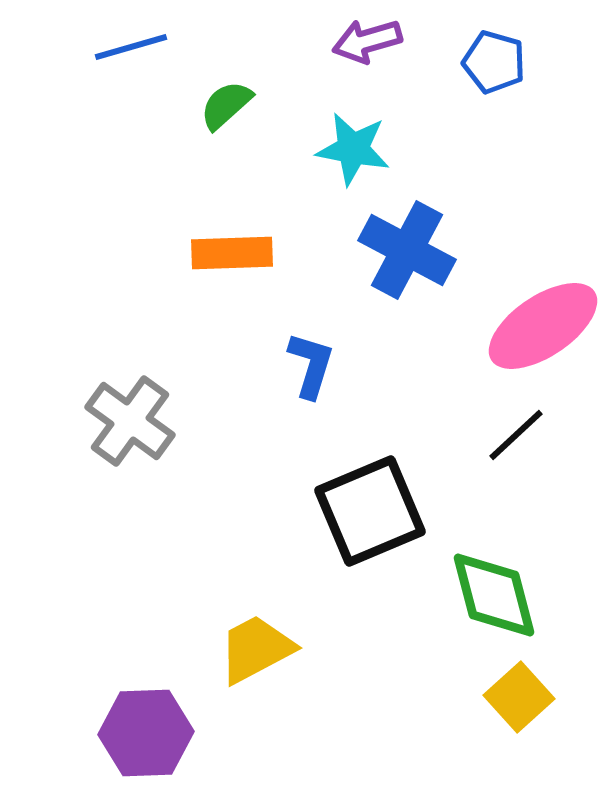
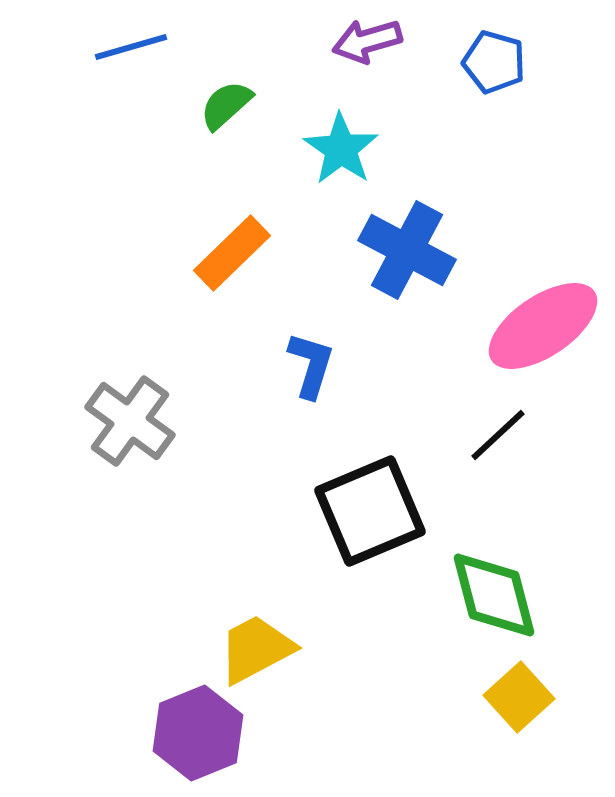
cyan star: moved 12 px left; rotated 24 degrees clockwise
orange rectangle: rotated 42 degrees counterclockwise
black line: moved 18 px left
purple hexagon: moved 52 px right; rotated 20 degrees counterclockwise
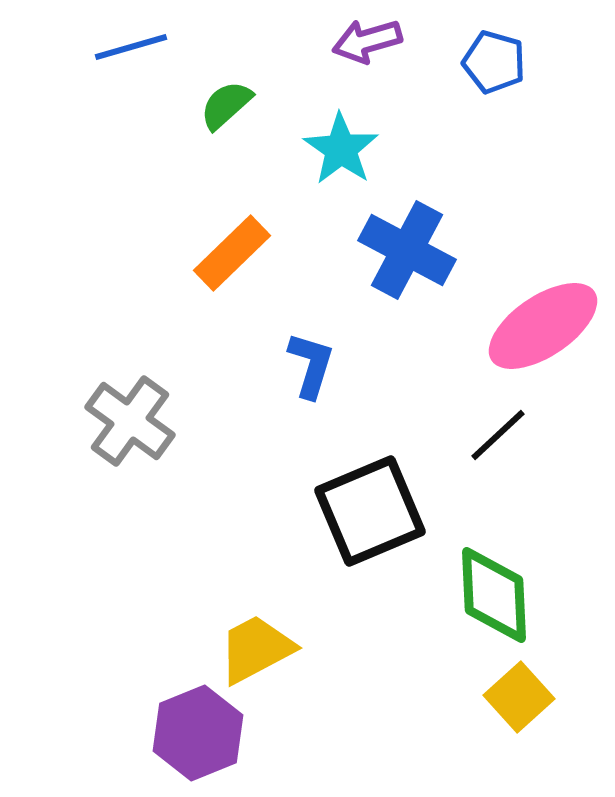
green diamond: rotated 12 degrees clockwise
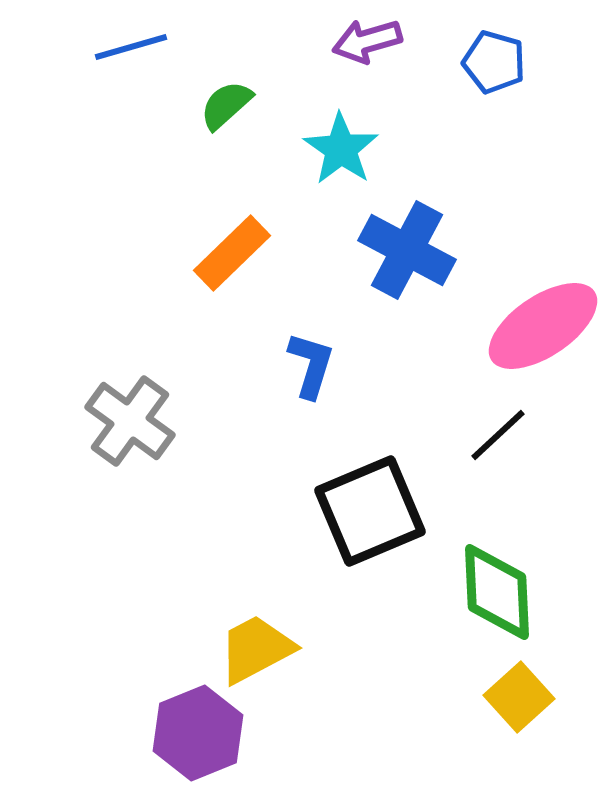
green diamond: moved 3 px right, 3 px up
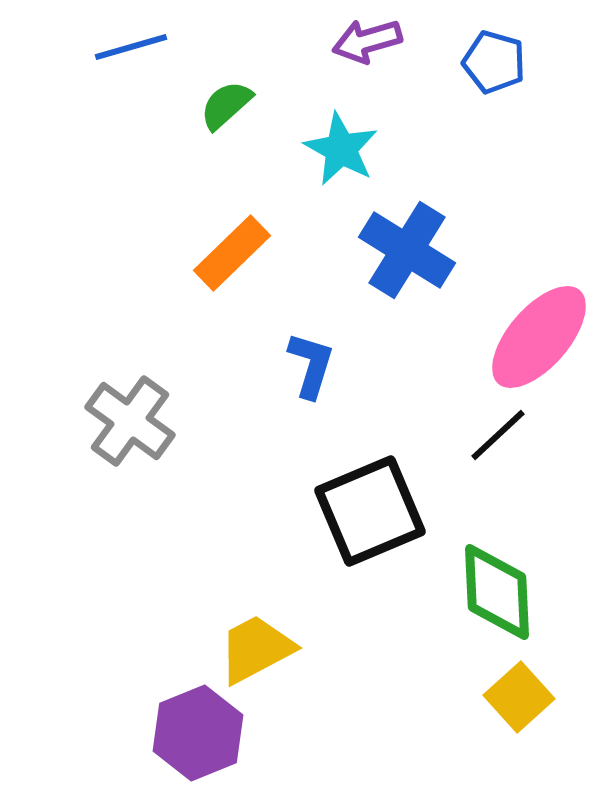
cyan star: rotated 6 degrees counterclockwise
blue cross: rotated 4 degrees clockwise
pink ellipse: moved 4 px left, 11 px down; rotated 15 degrees counterclockwise
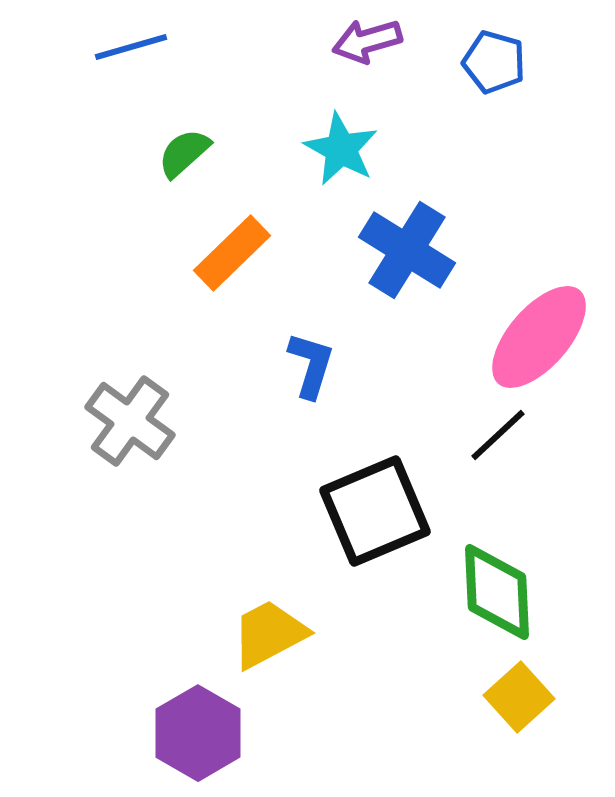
green semicircle: moved 42 px left, 48 px down
black square: moved 5 px right
yellow trapezoid: moved 13 px right, 15 px up
purple hexagon: rotated 8 degrees counterclockwise
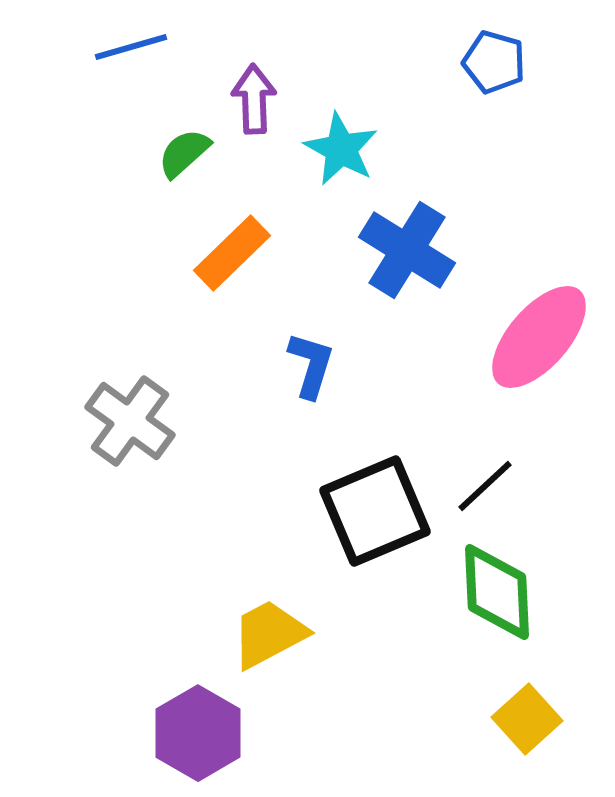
purple arrow: moved 113 px left, 58 px down; rotated 104 degrees clockwise
black line: moved 13 px left, 51 px down
yellow square: moved 8 px right, 22 px down
